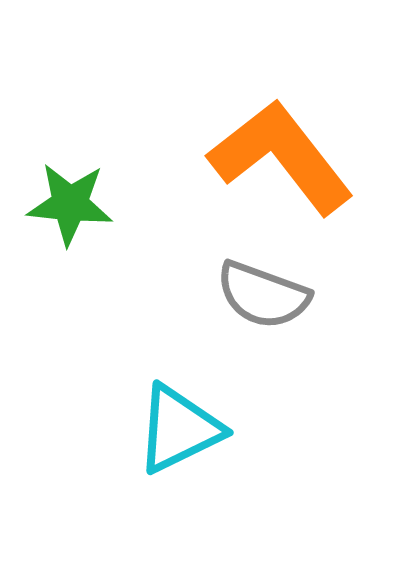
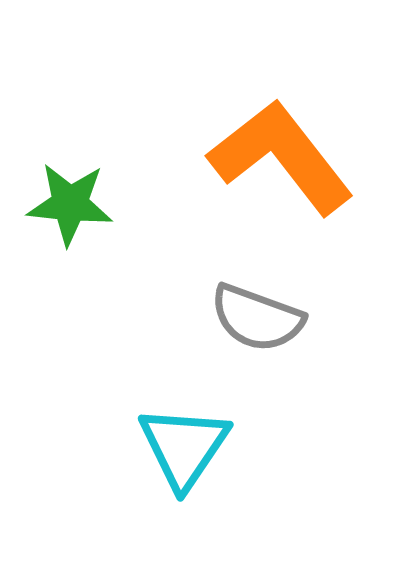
gray semicircle: moved 6 px left, 23 px down
cyan triangle: moved 5 px right, 18 px down; rotated 30 degrees counterclockwise
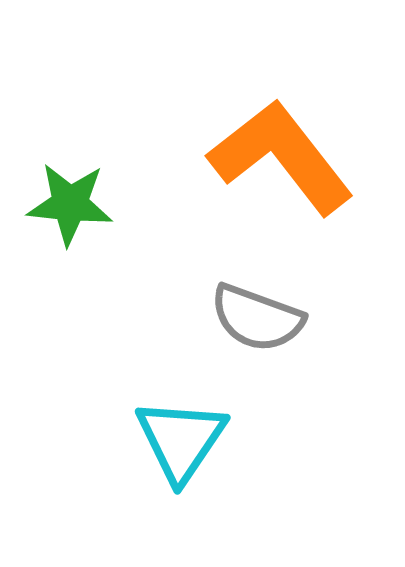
cyan triangle: moved 3 px left, 7 px up
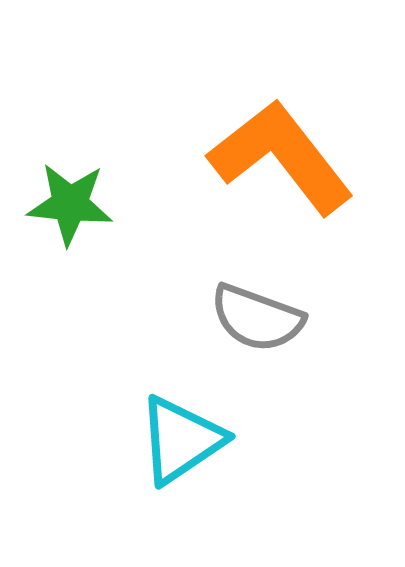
cyan triangle: rotated 22 degrees clockwise
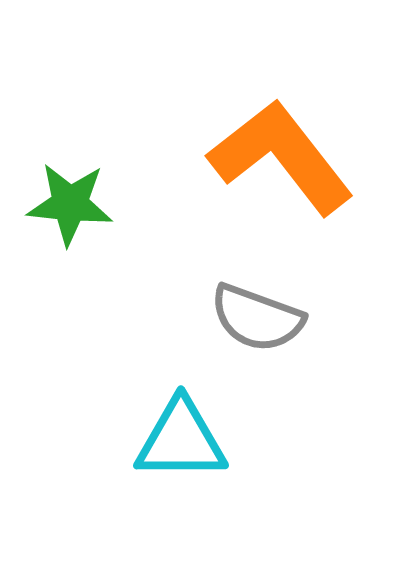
cyan triangle: rotated 34 degrees clockwise
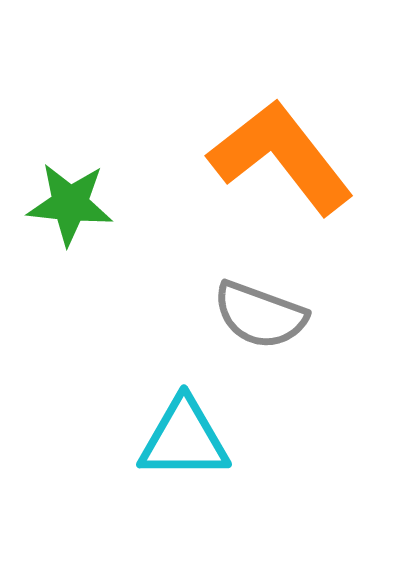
gray semicircle: moved 3 px right, 3 px up
cyan triangle: moved 3 px right, 1 px up
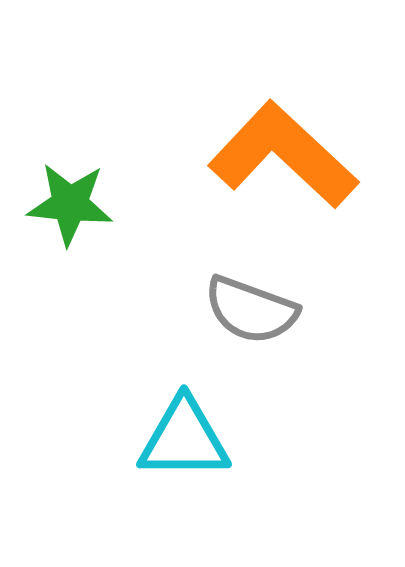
orange L-shape: moved 2 px right, 2 px up; rotated 9 degrees counterclockwise
gray semicircle: moved 9 px left, 5 px up
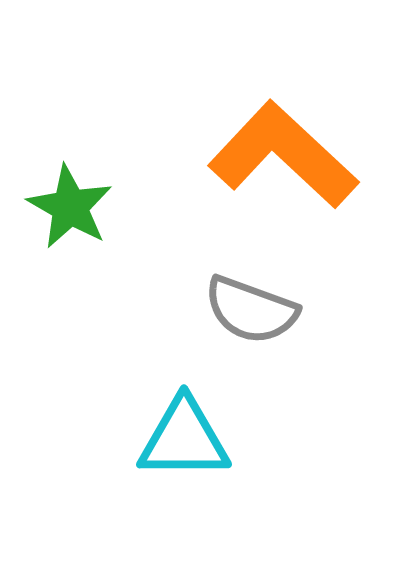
green star: moved 3 px down; rotated 24 degrees clockwise
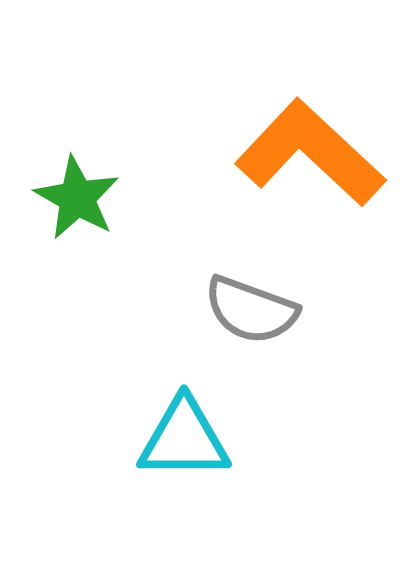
orange L-shape: moved 27 px right, 2 px up
green star: moved 7 px right, 9 px up
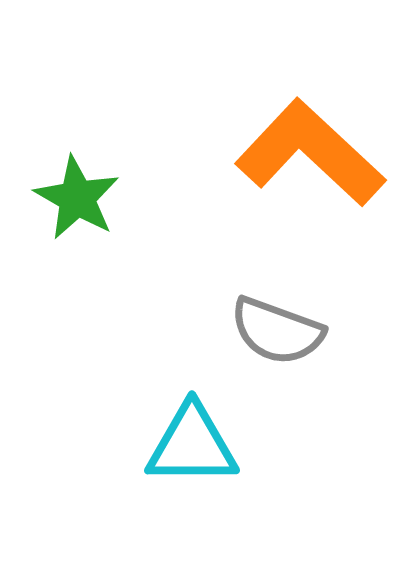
gray semicircle: moved 26 px right, 21 px down
cyan triangle: moved 8 px right, 6 px down
